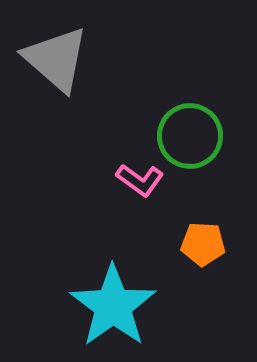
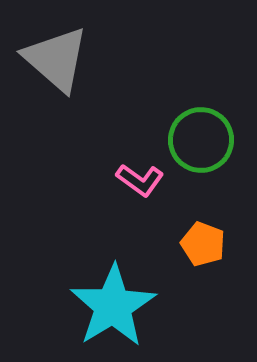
green circle: moved 11 px right, 4 px down
orange pentagon: rotated 18 degrees clockwise
cyan star: rotated 4 degrees clockwise
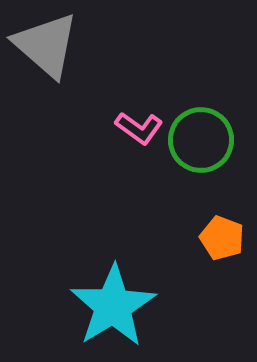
gray triangle: moved 10 px left, 14 px up
pink L-shape: moved 1 px left, 52 px up
orange pentagon: moved 19 px right, 6 px up
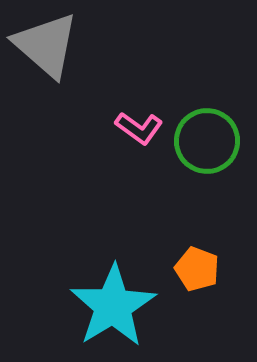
green circle: moved 6 px right, 1 px down
orange pentagon: moved 25 px left, 31 px down
